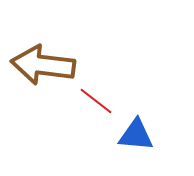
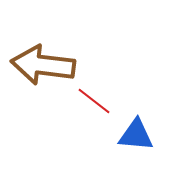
red line: moved 2 px left
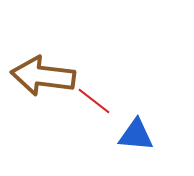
brown arrow: moved 11 px down
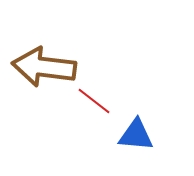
brown arrow: moved 1 px right, 9 px up
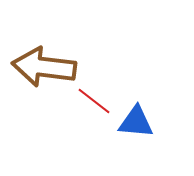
blue triangle: moved 13 px up
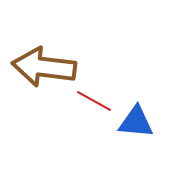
red line: rotated 9 degrees counterclockwise
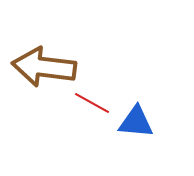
red line: moved 2 px left, 2 px down
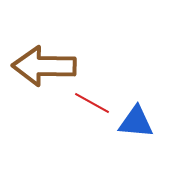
brown arrow: moved 1 px up; rotated 6 degrees counterclockwise
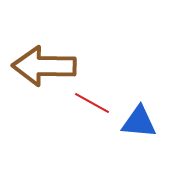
blue triangle: moved 3 px right
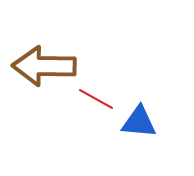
red line: moved 4 px right, 4 px up
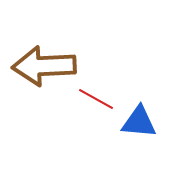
brown arrow: rotated 4 degrees counterclockwise
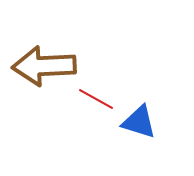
blue triangle: rotated 12 degrees clockwise
